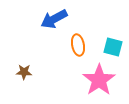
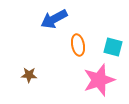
brown star: moved 5 px right, 3 px down
pink star: rotated 16 degrees clockwise
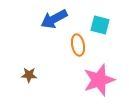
cyan square: moved 13 px left, 22 px up
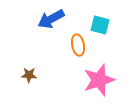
blue arrow: moved 3 px left
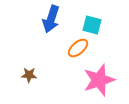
blue arrow: rotated 44 degrees counterclockwise
cyan square: moved 8 px left
orange ellipse: moved 3 px down; rotated 60 degrees clockwise
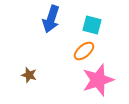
orange ellipse: moved 6 px right, 3 px down
brown star: rotated 14 degrees clockwise
pink star: moved 1 px left
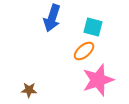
blue arrow: moved 1 px right, 1 px up
cyan square: moved 1 px right, 2 px down
brown star: moved 15 px down; rotated 14 degrees counterclockwise
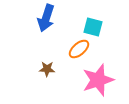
blue arrow: moved 6 px left
orange ellipse: moved 5 px left, 2 px up
brown star: moved 18 px right, 21 px up
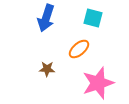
cyan square: moved 9 px up
pink star: moved 3 px down
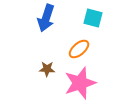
pink star: moved 18 px left
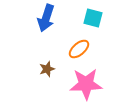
brown star: rotated 21 degrees counterclockwise
pink star: moved 6 px right, 1 px down; rotated 16 degrees clockwise
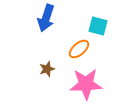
cyan square: moved 5 px right, 8 px down
